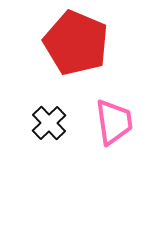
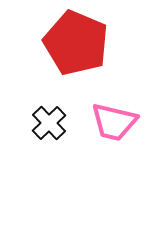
pink trapezoid: rotated 111 degrees clockwise
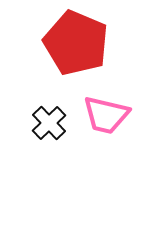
pink trapezoid: moved 8 px left, 7 px up
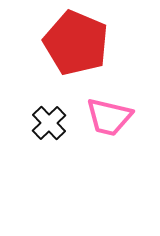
pink trapezoid: moved 3 px right, 2 px down
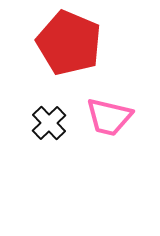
red pentagon: moved 7 px left
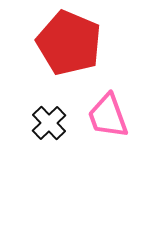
pink trapezoid: moved 1 px left, 1 px up; rotated 57 degrees clockwise
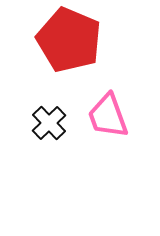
red pentagon: moved 3 px up
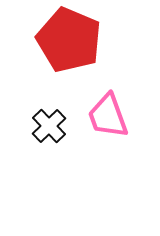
black cross: moved 3 px down
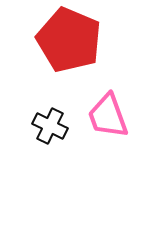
black cross: moved 1 px right; rotated 20 degrees counterclockwise
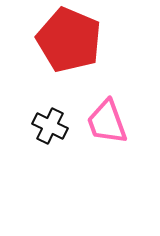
pink trapezoid: moved 1 px left, 6 px down
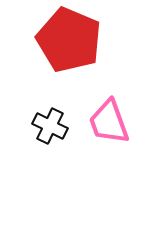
pink trapezoid: moved 2 px right
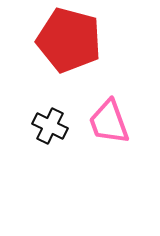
red pentagon: rotated 8 degrees counterclockwise
